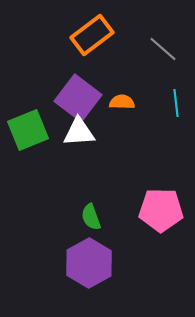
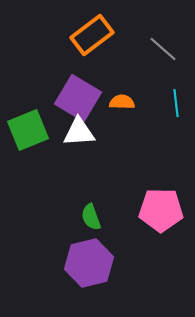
purple square: rotated 6 degrees counterclockwise
purple hexagon: rotated 15 degrees clockwise
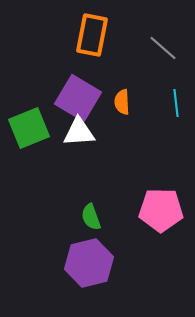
orange rectangle: rotated 42 degrees counterclockwise
gray line: moved 1 px up
orange semicircle: rotated 95 degrees counterclockwise
green square: moved 1 px right, 2 px up
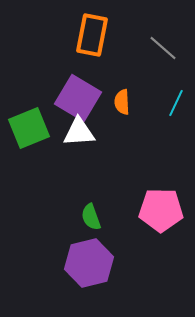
cyan line: rotated 32 degrees clockwise
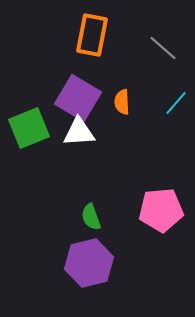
cyan line: rotated 16 degrees clockwise
pink pentagon: rotated 6 degrees counterclockwise
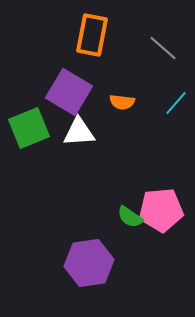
purple square: moved 9 px left, 6 px up
orange semicircle: rotated 80 degrees counterclockwise
green semicircle: moved 39 px right; rotated 36 degrees counterclockwise
purple hexagon: rotated 6 degrees clockwise
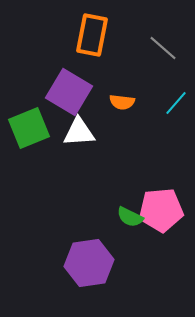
green semicircle: rotated 8 degrees counterclockwise
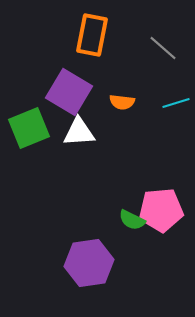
cyan line: rotated 32 degrees clockwise
green semicircle: moved 2 px right, 3 px down
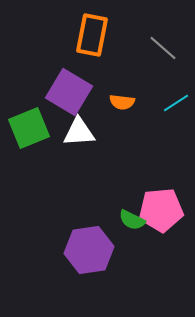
cyan line: rotated 16 degrees counterclockwise
purple hexagon: moved 13 px up
